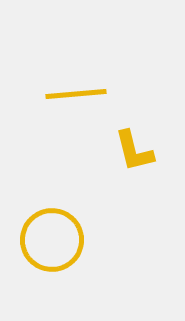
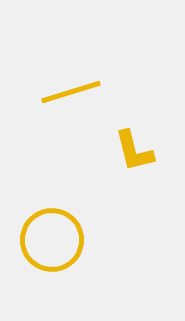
yellow line: moved 5 px left, 2 px up; rotated 12 degrees counterclockwise
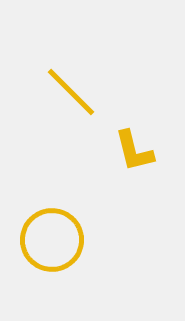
yellow line: rotated 62 degrees clockwise
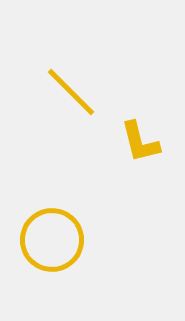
yellow L-shape: moved 6 px right, 9 px up
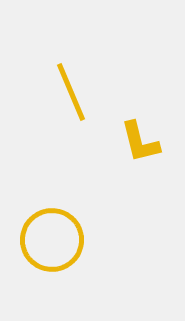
yellow line: rotated 22 degrees clockwise
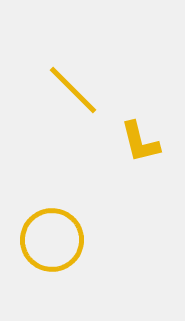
yellow line: moved 2 px right, 2 px up; rotated 22 degrees counterclockwise
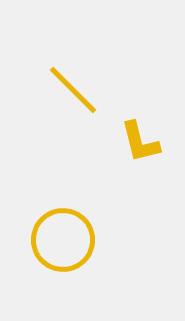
yellow circle: moved 11 px right
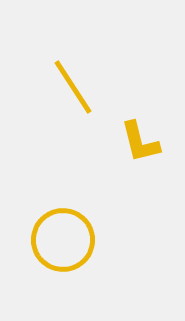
yellow line: moved 3 px up; rotated 12 degrees clockwise
